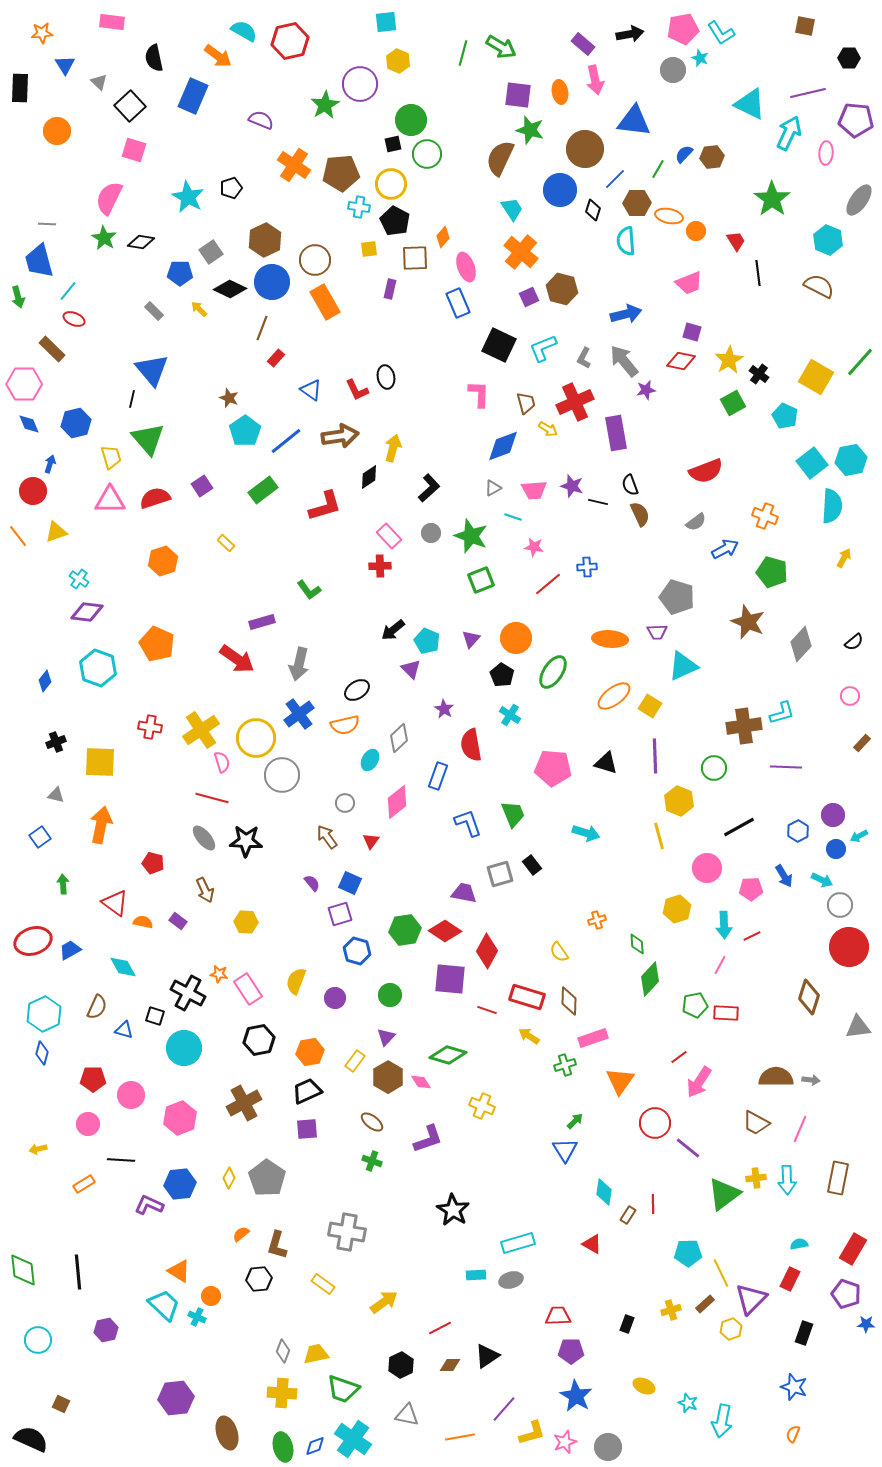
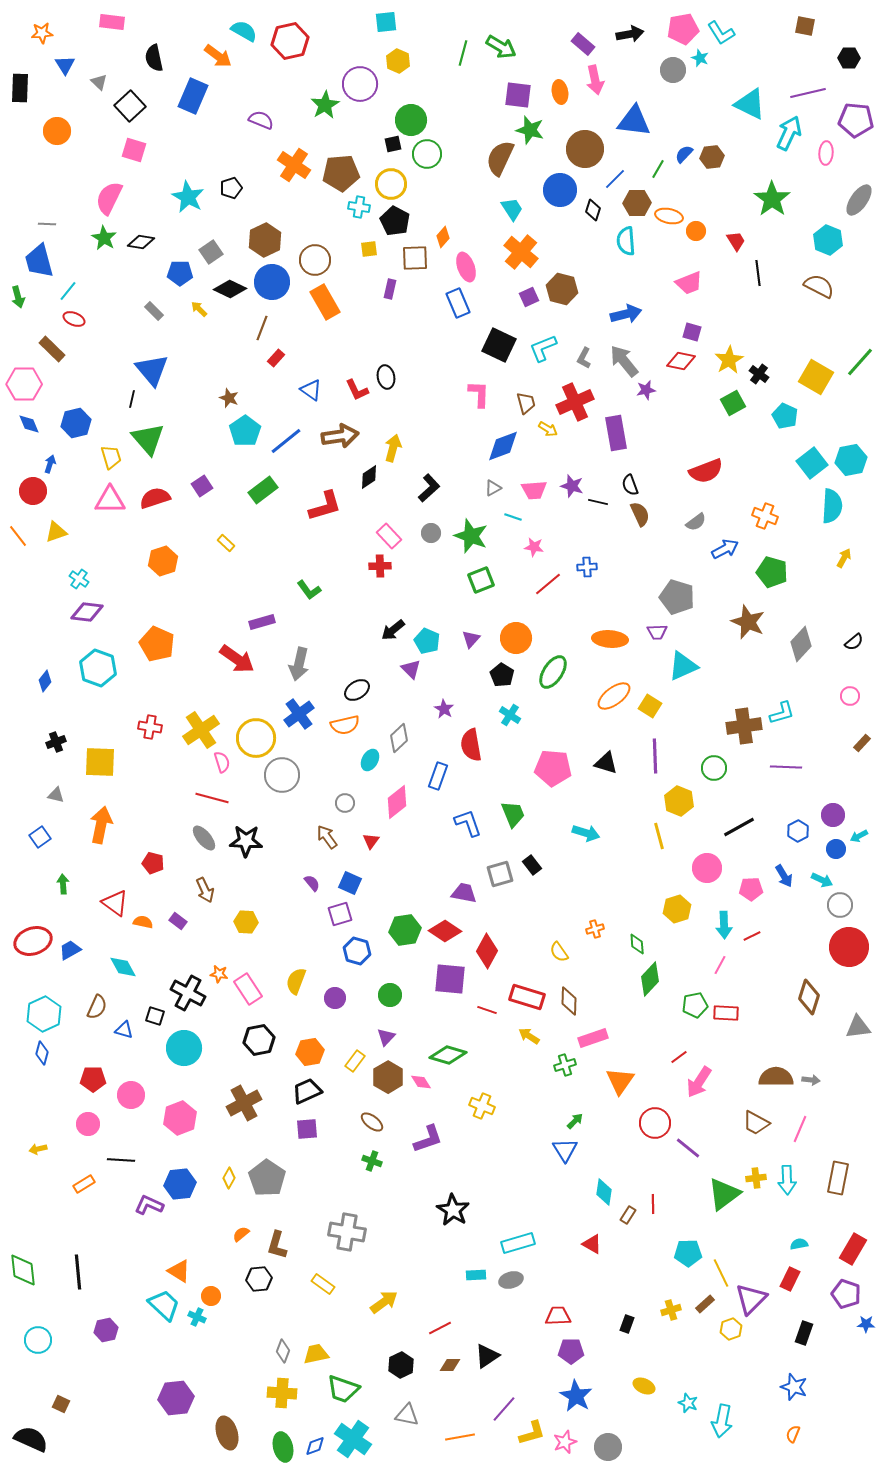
orange cross at (597, 920): moved 2 px left, 9 px down
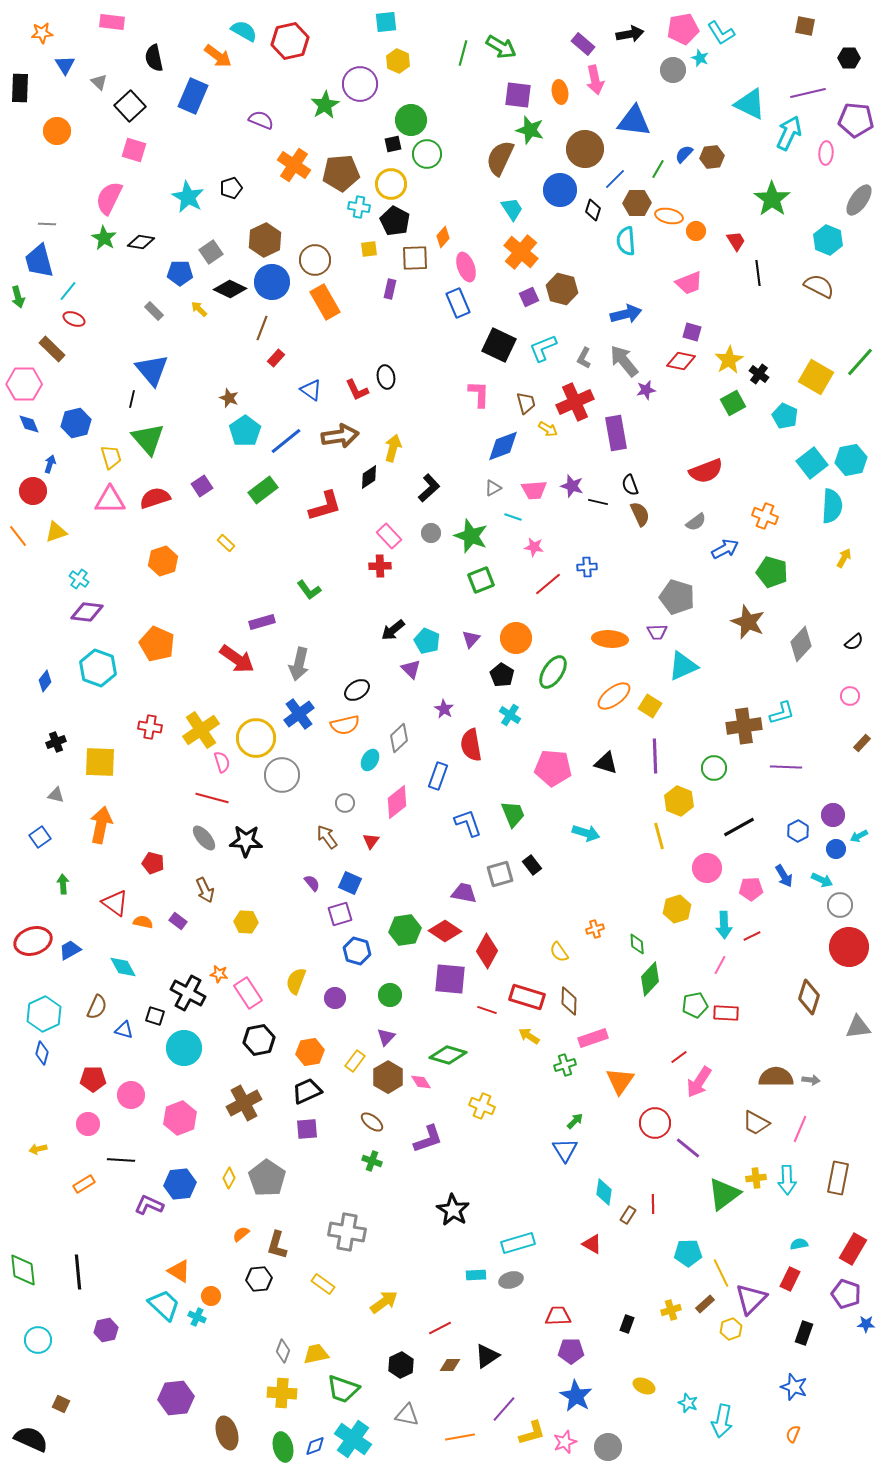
pink rectangle at (248, 989): moved 4 px down
